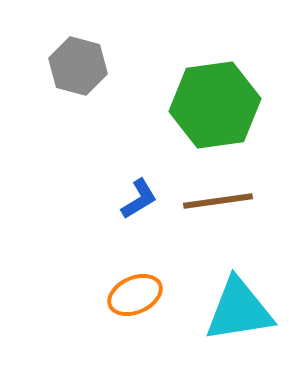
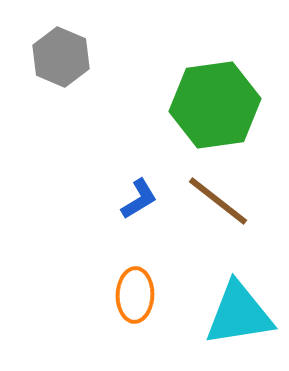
gray hexagon: moved 17 px left, 9 px up; rotated 8 degrees clockwise
brown line: rotated 46 degrees clockwise
orange ellipse: rotated 64 degrees counterclockwise
cyan triangle: moved 4 px down
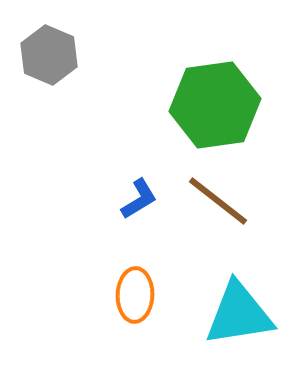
gray hexagon: moved 12 px left, 2 px up
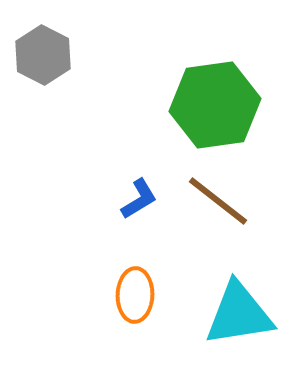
gray hexagon: moved 6 px left; rotated 4 degrees clockwise
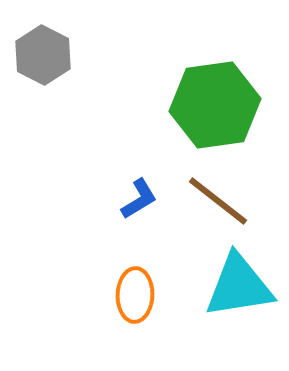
cyan triangle: moved 28 px up
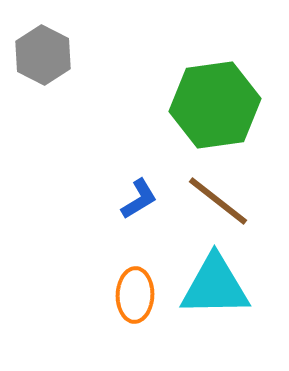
cyan triangle: moved 24 px left; rotated 8 degrees clockwise
